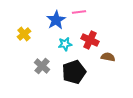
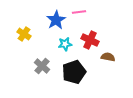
yellow cross: rotated 16 degrees counterclockwise
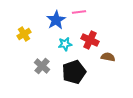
yellow cross: rotated 24 degrees clockwise
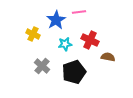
yellow cross: moved 9 px right; rotated 32 degrees counterclockwise
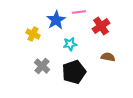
red cross: moved 11 px right, 14 px up; rotated 30 degrees clockwise
cyan star: moved 5 px right
